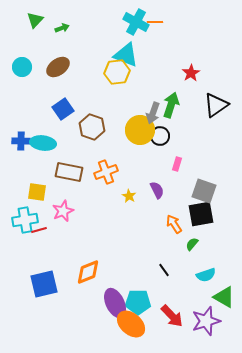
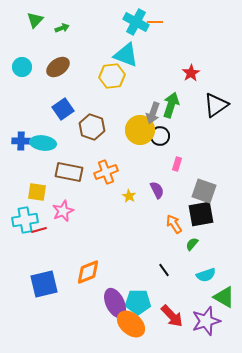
yellow hexagon at (117, 72): moved 5 px left, 4 px down
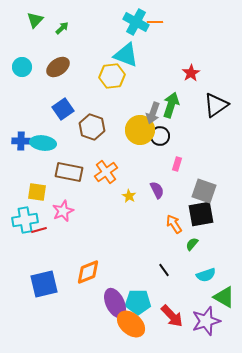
green arrow at (62, 28): rotated 24 degrees counterclockwise
orange cross at (106, 172): rotated 15 degrees counterclockwise
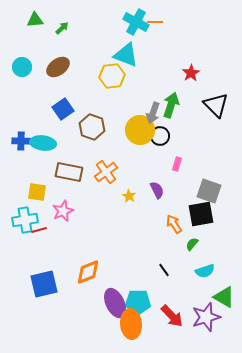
green triangle at (35, 20): rotated 42 degrees clockwise
black triangle at (216, 105): rotated 40 degrees counterclockwise
gray square at (204, 191): moved 5 px right
cyan semicircle at (206, 275): moved 1 px left, 4 px up
purple star at (206, 321): moved 4 px up
orange ellipse at (131, 324): rotated 44 degrees clockwise
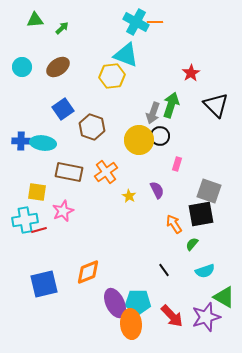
yellow circle at (140, 130): moved 1 px left, 10 px down
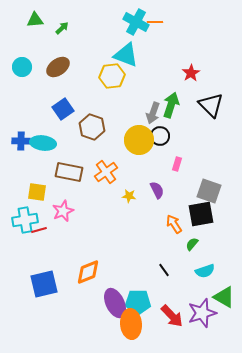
black triangle at (216, 105): moved 5 px left
yellow star at (129, 196): rotated 24 degrees counterclockwise
purple star at (206, 317): moved 4 px left, 4 px up
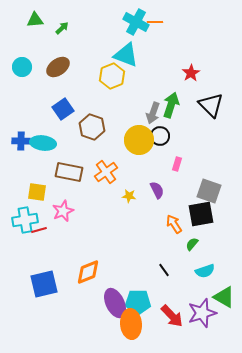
yellow hexagon at (112, 76): rotated 15 degrees counterclockwise
